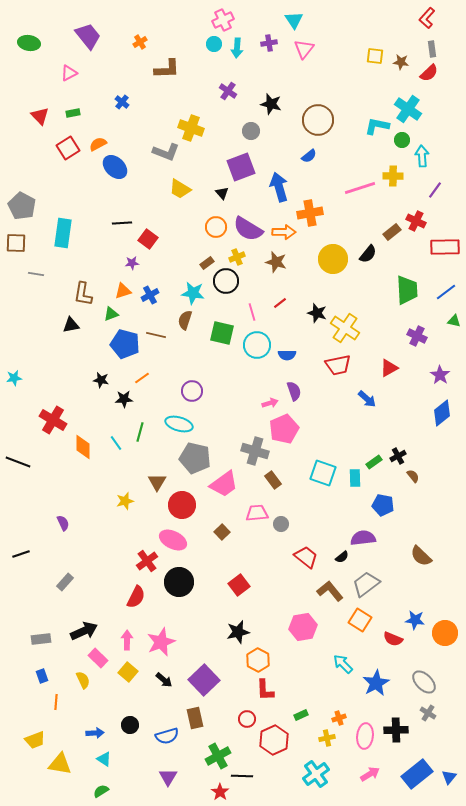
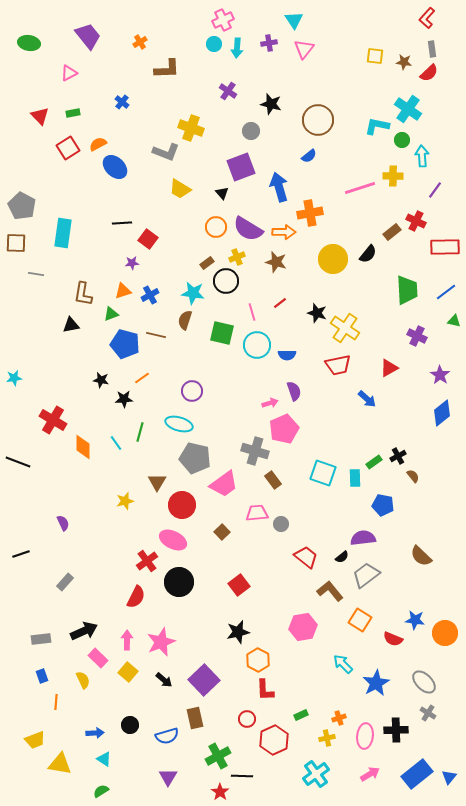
brown star at (401, 62): moved 3 px right
gray trapezoid at (366, 584): moved 9 px up
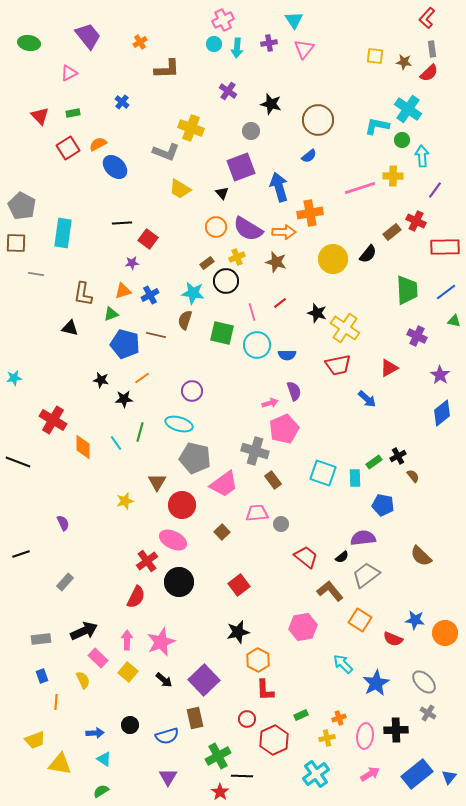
black triangle at (71, 325): moved 1 px left, 3 px down; rotated 24 degrees clockwise
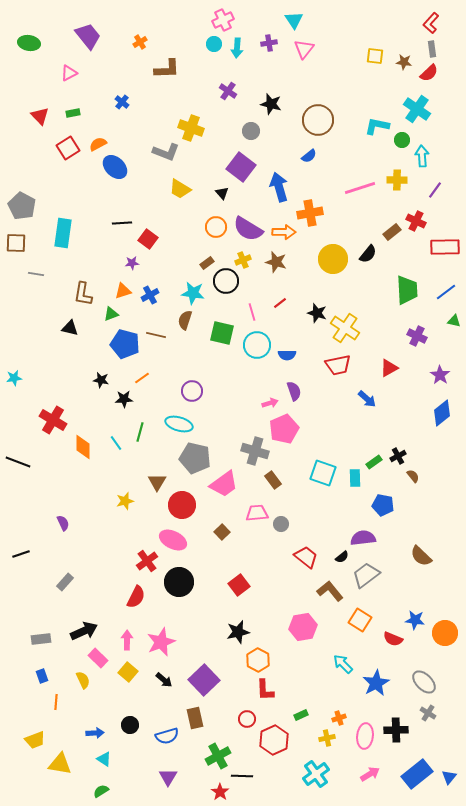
red L-shape at (427, 18): moved 4 px right, 5 px down
cyan cross at (408, 109): moved 9 px right
purple square at (241, 167): rotated 32 degrees counterclockwise
yellow cross at (393, 176): moved 4 px right, 4 px down
yellow cross at (237, 257): moved 6 px right, 3 px down
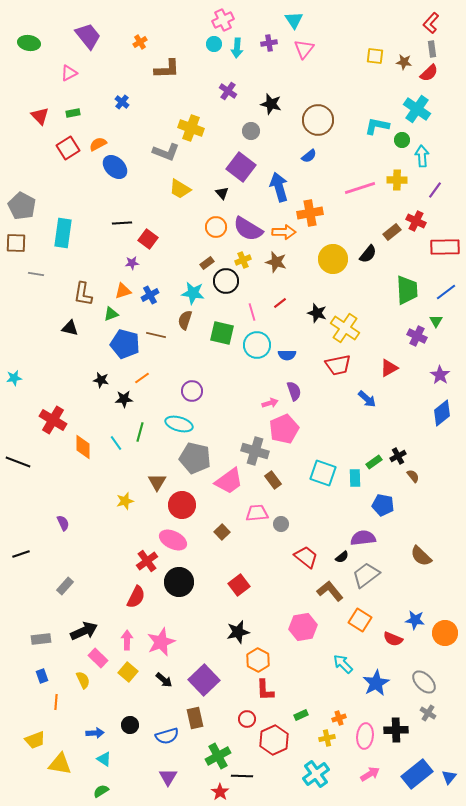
green triangle at (454, 321): moved 18 px left; rotated 48 degrees clockwise
pink trapezoid at (224, 484): moved 5 px right, 3 px up
gray rectangle at (65, 582): moved 4 px down
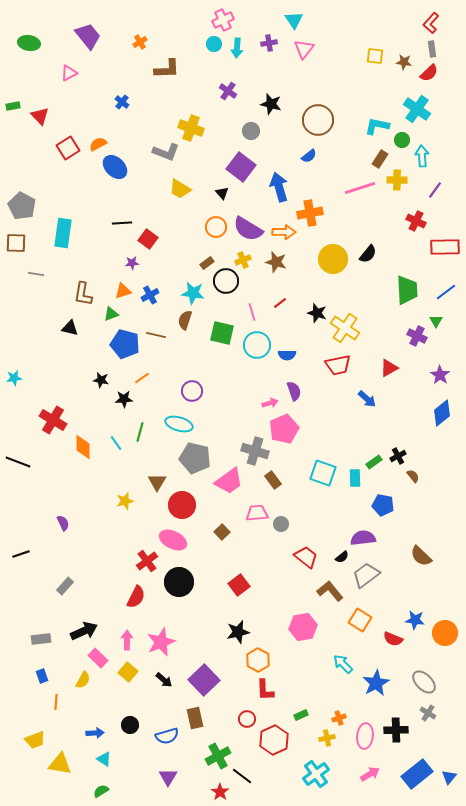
green rectangle at (73, 113): moved 60 px left, 7 px up
brown rectangle at (392, 232): moved 12 px left, 73 px up; rotated 18 degrees counterclockwise
yellow semicircle at (83, 680): rotated 54 degrees clockwise
black line at (242, 776): rotated 35 degrees clockwise
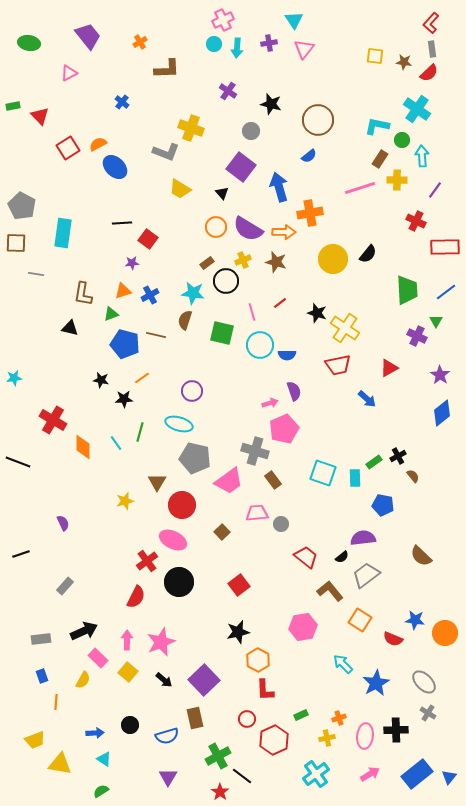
cyan circle at (257, 345): moved 3 px right
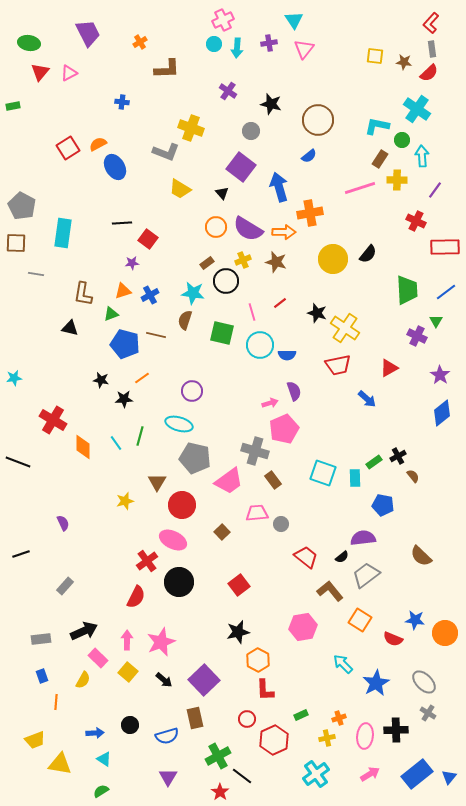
purple trapezoid at (88, 36): moved 3 px up; rotated 12 degrees clockwise
blue cross at (122, 102): rotated 32 degrees counterclockwise
red triangle at (40, 116): moved 44 px up; rotated 24 degrees clockwise
blue ellipse at (115, 167): rotated 15 degrees clockwise
green line at (140, 432): moved 4 px down
